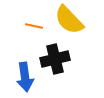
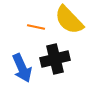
orange line: moved 2 px right, 1 px down
blue arrow: moved 3 px left, 9 px up; rotated 16 degrees counterclockwise
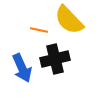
orange line: moved 3 px right, 3 px down
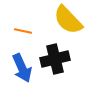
yellow semicircle: moved 1 px left
orange line: moved 16 px left, 1 px down
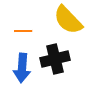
orange line: rotated 12 degrees counterclockwise
blue arrow: rotated 28 degrees clockwise
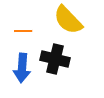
black cross: rotated 28 degrees clockwise
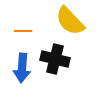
yellow semicircle: moved 2 px right, 1 px down
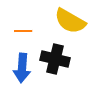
yellow semicircle: rotated 16 degrees counterclockwise
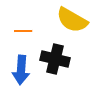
yellow semicircle: moved 2 px right, 1 px up
blue arrow: moved 1 px left, 2 px down
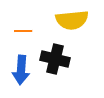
yellow semicircle: rotated 36 degrees counterclockwise
